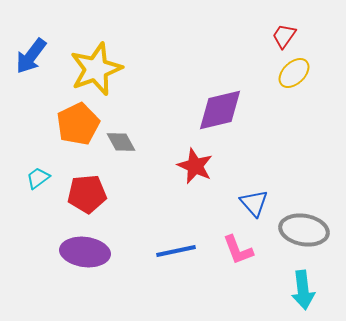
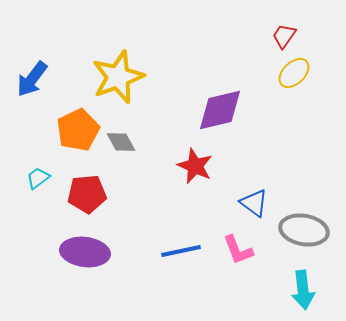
blue arrow: moved 1 px right, 23 px down
yellow star: moved 22 px right, 8 px down
orange pentagon: moved 6 px down
blue triangle: rotated 12 degrees counterclockwise
blue line: moved 5 px right
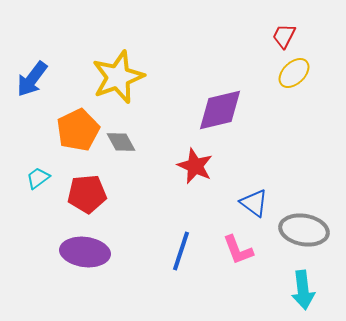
red trapezoid: rotated 8 degrees counterclockwise
blue line: rotated 60 degrees counterclockwise
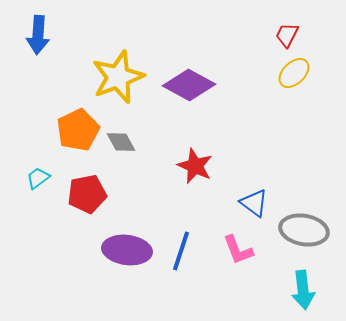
red trapezoid: moved 3 px right, 1 px up
blue arrow: moved 6 px right, 44 px up; rotated 33 degrees counterclockwise
purple diamond: moved 31 px left, 25 px up; rotated 42 degrees clockwise
red pentagon: rotated 6 degrees counterclockwise
purple ellipse: moved 42 px right, 2 px up
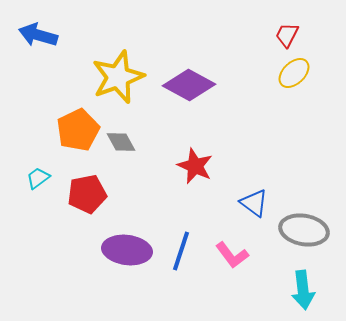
blue arrow: rotated 102 degrees clockwise
pink L-shape: moved 6 px left, 5 px down; rotated 16 degrees counterclockwise
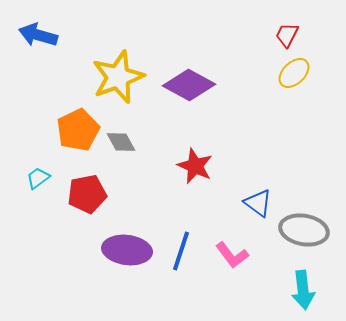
blue triangle: moved 4 px right
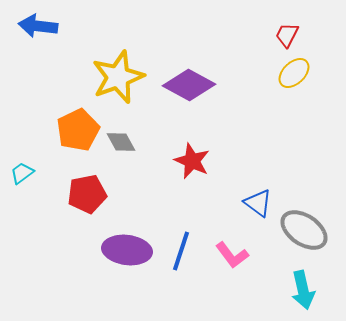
blue arrow: moved 9 px up; rotated 9 degrees counterclockwise
red star: moved 3 px left, 5 px up
cyan trapezoid: moved 16 px left, 5 px up
gray ellipse: rotated 24 degrees clockwise
cyan arrow: rotated 6 degrees counterclockwise
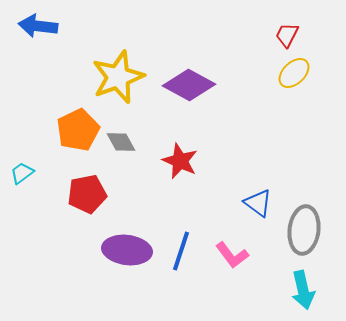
red star: moved 12 px left
gray ellipse: rotated 63 degrees clockwise
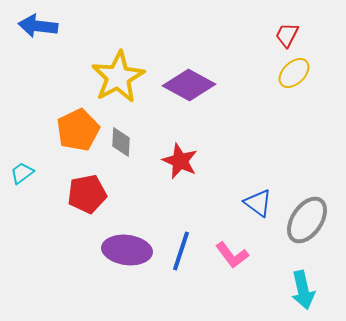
yellow star: rotated 8 degrees counterclockwise
gray diamond: rotated 32 degrees clockwise
gray ellipse: moved 3 px right, 10 px up; rotated 27 degrees clockwise
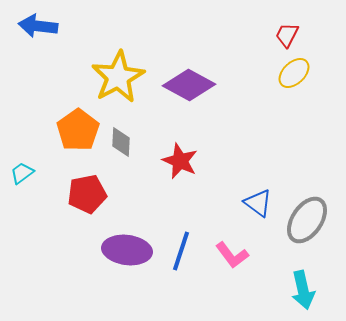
orange pentagon: rotated 9 degrees counterclockwise
